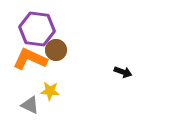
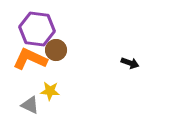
black arrow: moved 7 px right, 9 px up
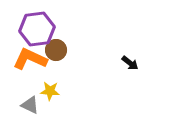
purple hexagon: rotated 16 degrees counterclockwise
black arrow: rotated 18 degrees clockwise
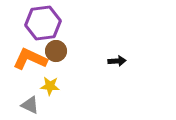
purple hexagon: moved 6 px right, 6 px up
brown circle: moved 1 px down
black arrow: moved 13 px left, 2 px up; rotated 42 degrees counterclockwise
yellow star: moved 5 px up
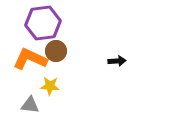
gray triangle: rotated 18 degrees counterclockwise
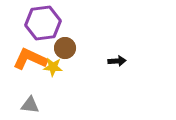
brown circle: moved 9 px right, 3 px up
yellow star: moved 3 px right, 19 px up
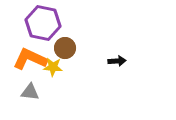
purple hexagon: rotated 20 degrees clockwise
gray triangle: moved 13 px up
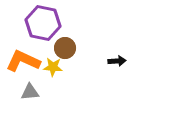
orange L-shape: moved 7 px left, 2 px down
gray triangle: rotated 12 degrees counterclockwise
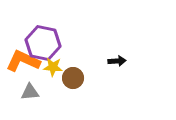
purple hexagon: moved 20 px down
brown circle: moved 8 px right, 30 px down
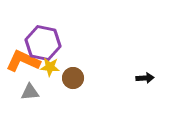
black arrow: moved 28 px right, 17 px down
yellow star: moved 3 px left
